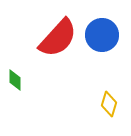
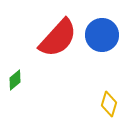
green diamond: rotated 50 degrees clockwise
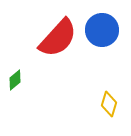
blue circle: moved 5 px up
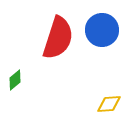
red semicircle: rotated 24 degrees counterclockwise
yellow diamond: rotated 70 degrees clockwise
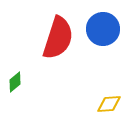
blue circle: moved 1 px right, 1 px up
green diamond: moved 2 px down
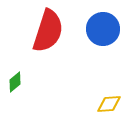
red semicircle: moved 10 px left, 7 px up
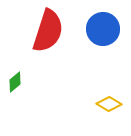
yellow diamond: rotated 35 degrees clockwise
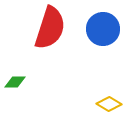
red semicircle: moved 2 px right, 3 px up
green diamond: rotated 40 degrees clockwise
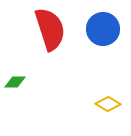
red semicircle: moved 1 px down; rotated 36 degrees counterclockwise
yellow diamond: moved 1 px left
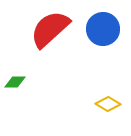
red semicircle: rotated 114 degrees counterclockwise
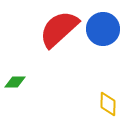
red semicircle: moved 9 px right
yellow diamond: rotated 60 degrees clockwise
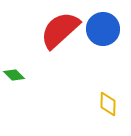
red semicircle: moved 1 px right, 1 px down
green diamond: moved 1 px left, 7 px up; rotated 45 degrees clockwise
